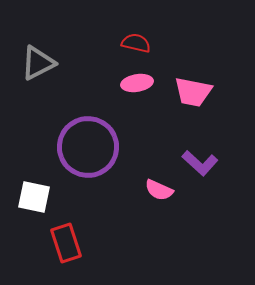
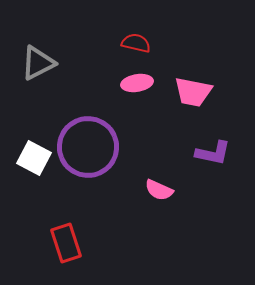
purple L-shape: moved 13 px right, 10 px up; rotated 30 degrees counterclockwise
white square: moved 39 px up; rotated 16 degrees clockwise
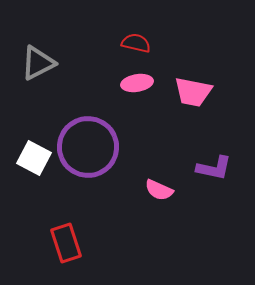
purple L-shape: moved 1 px right, 15 px down
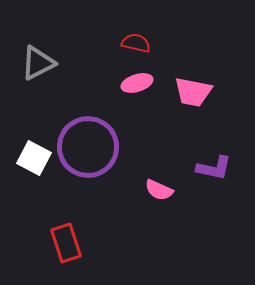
pink ellipse: rotated 8 degrees counterclockwise
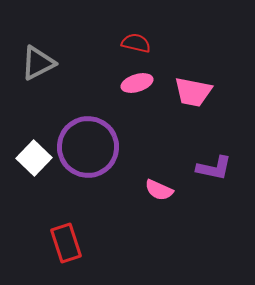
white square: rotated 16 degrees clockwise
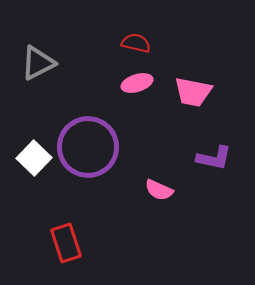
purple L-shape: moved 10 px up
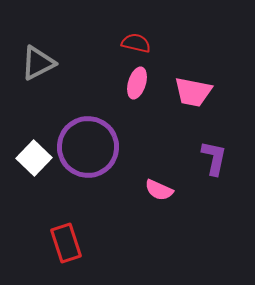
pink ellipse: rotated 56 degrees counterclockwise
purple L-shape: rotated 90 degrees counterclockwise
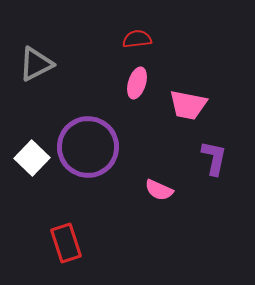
red semicircle: moved 1 px right, 4 px up; rotated 20 degrees counterclockwise
gray triangle: moved 2 px left, 1 px down
pink trapezoid: moved 5 px left, 13 px down
white square: moved 2 px left
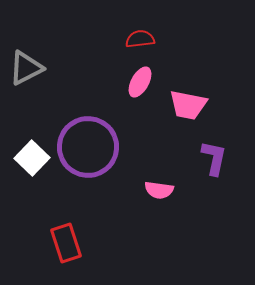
red semicircle: moved 3 px right
gray triangle: moved 10 px left, 4 px down
pink ellipse: moved 3 px right, 1 px up; rotated 12 degrees clockwise
pink semicircle: rotated 16 degrees counterclockwise
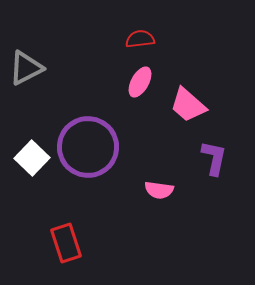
pink trapezoid: rotated 30 degrees clockwise
